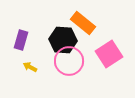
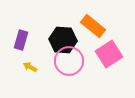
orange rectangle: moved 10 px right, 3 px down
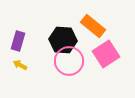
purple rectangle: moved 3 px left, 1 px down
pink square: moved 3 px left
yellow arrow: moved 10 px left, 2 px up
